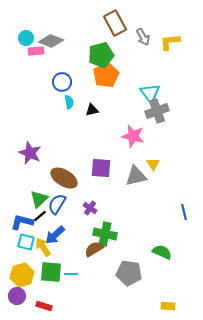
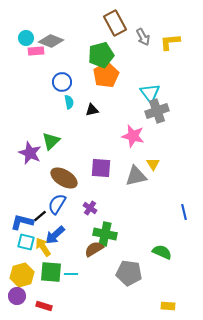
green triangle: moved 12 px right, 58 px up
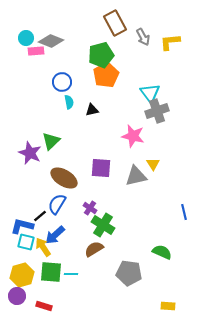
blue L-shape: moved 4 px down
green cross: moved 2 px left, 9 px up; rotated 20 degrees clockwise
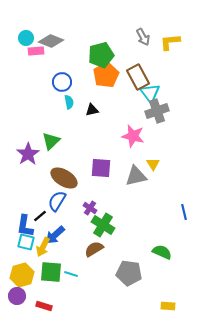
brown rectangle: moved 23 px right, 54 px down
purple star: moved 2 px left, 1 px down; rotated 15 degrees clockwise
blue semicircle: moved 3 px up
blue L-shape: moved 3 px right; rotated 95 degrees counterclockwise
yellow arrow: rotated 120 degrees counterclockwise
cyan line: rotated 16 degrees clockwise
